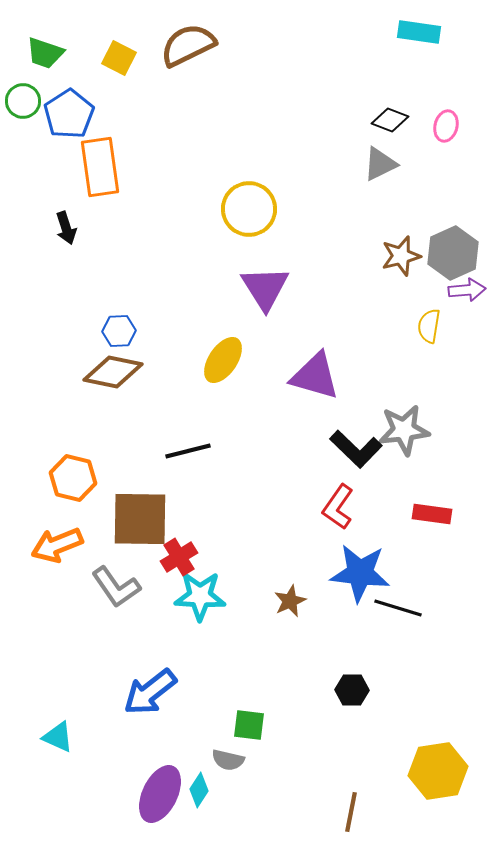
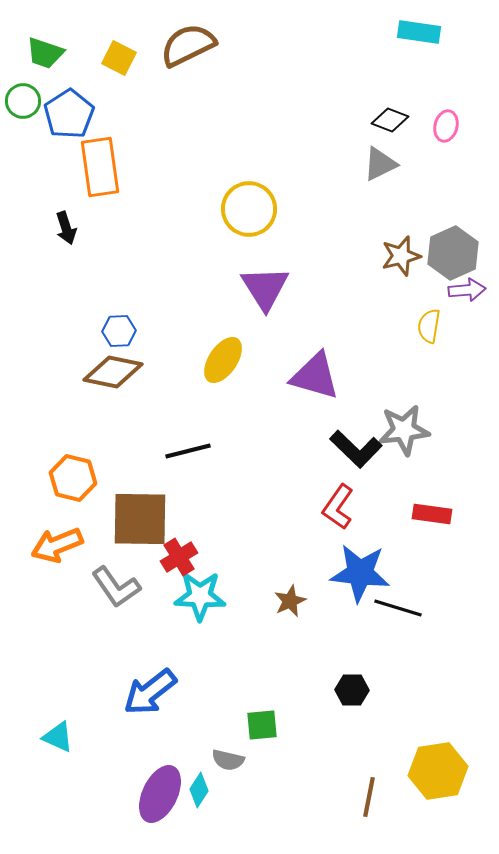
green square at (249, 725): moved 13 px right; rotated 12 degrees counterclockwise
brown line at (351, 812): moved 18 px right, 15 px up
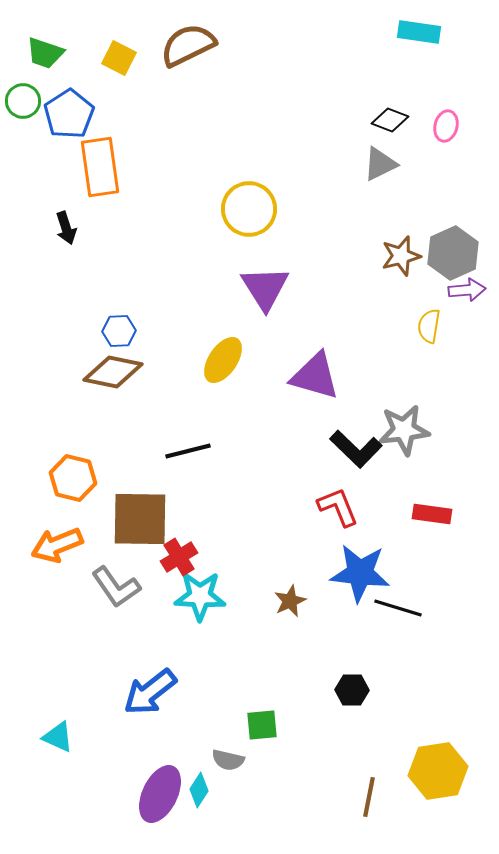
red L-shape at (338, 507): rotated 123 degrees clockwise
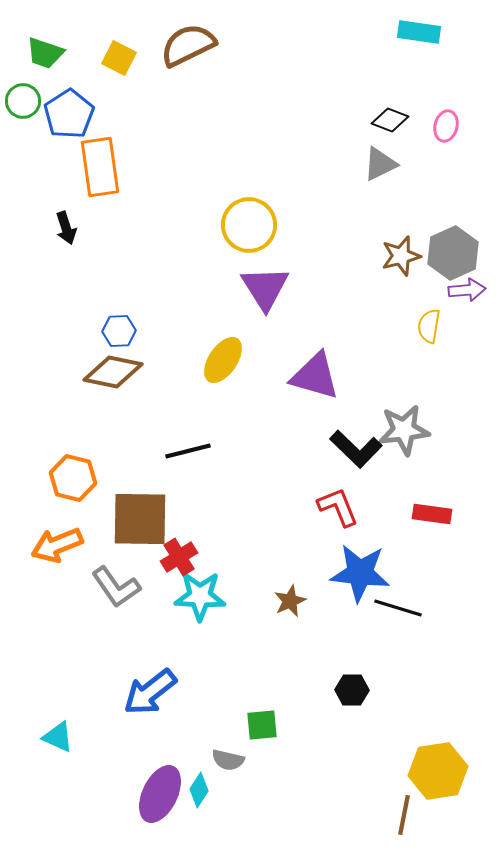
yellow circle at (249, 209): moved 16 px down
brown line at (369, 797): moved 35 px right, 18 px down
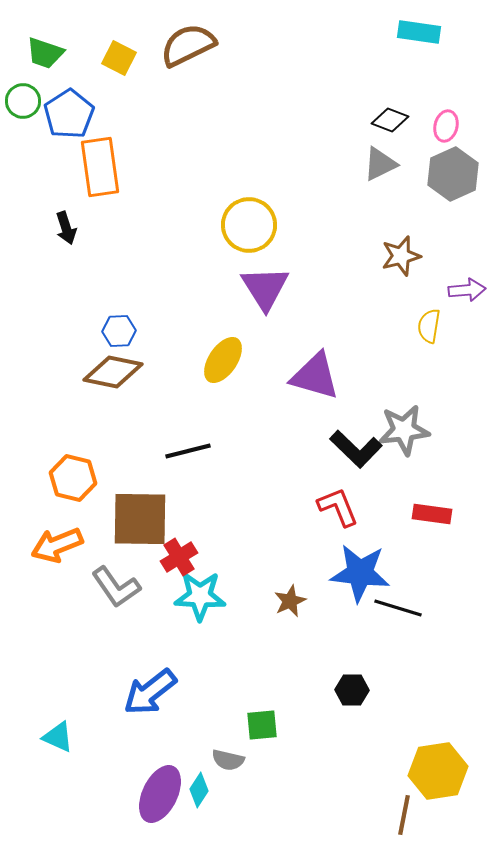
gray hexagon at (453, 253): moved 79 px up
